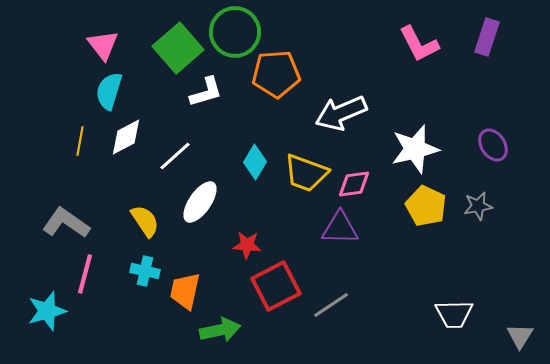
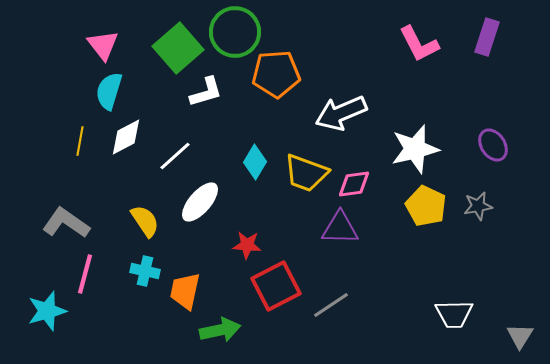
white ellipse: rotated 6 degrees clockwise
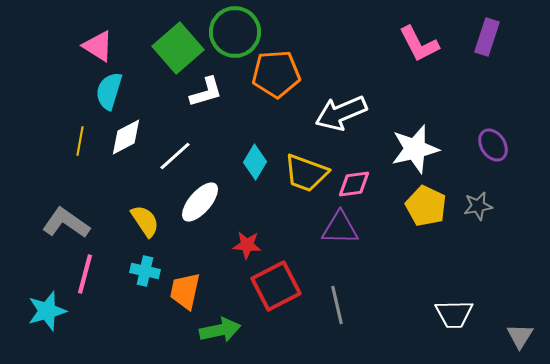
pink triangle: moved 5 px left, 1 px down; rotated 20 degrees counterclockwise
gray line: moved 6 px right; rotated 69 degrees counterclockwise
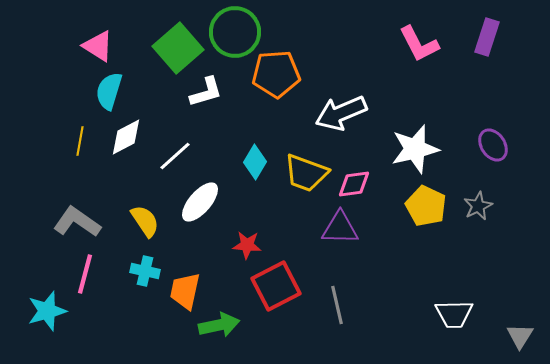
gray star: rotated 16 degrees counterclockwise
gray L-shape: moved 11 px right, 1 px up
green arrow: moved 1 px left, 5 px up
